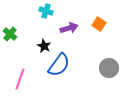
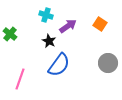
cyan cross: moved 4 px down
orange square: moved 1 px right
purple arrow: moved 1 px left, 2 px up; rotated 18 degrees counterclockwise
black star: moved 5 px right, 5 px up
gray circle: moved 1 px left, 5 px up
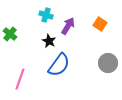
purple arrow: rotated 24 degrees counterclockwise
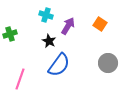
green cross: rotated 32 degrees clockwise
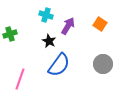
gray circle: moved 5 px left, 1 px down
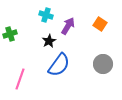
black star: rotated 16 degrees clockwise
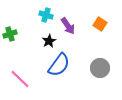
purple arrow: rotated 114 degrees clockwise
gray circle: moved 3 px left, 4 px down
pink line: rotated 65 degrees counterclockwise
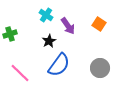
cyan cross: rotated 16 degrees clockwise
orange square: moved 1 px left
pink line: moved 6 px up
